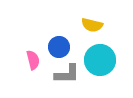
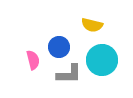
cyan circle: moved 2 px right
gray L-shape: moved 2 px right
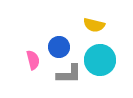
yellow semicircle: moved 2 px right
cyan circle: moved 2 px left
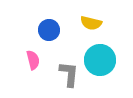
yellow semicircle: moved 3 px left, 2 px up
blue circle: moved 10 px left, 17 px up
gray L-shape: rotated 84 degrees counterclockwise
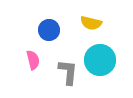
gray L-shape: moved 1 px left, 2 px up
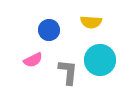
yellow semicircle: moved 1 px up; rotated 10 degrees counterclockwise
pink semicircle: rotated 78 degrees clockwise
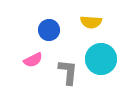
cyan circle: moved 1 px right, 1 px up
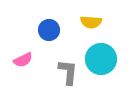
pink semicircle: moved 10 px left
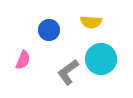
pink semicircle: rotated 42 degrees counterclockwise
gray L-shape: rotated 132 degrees counterclockwise
